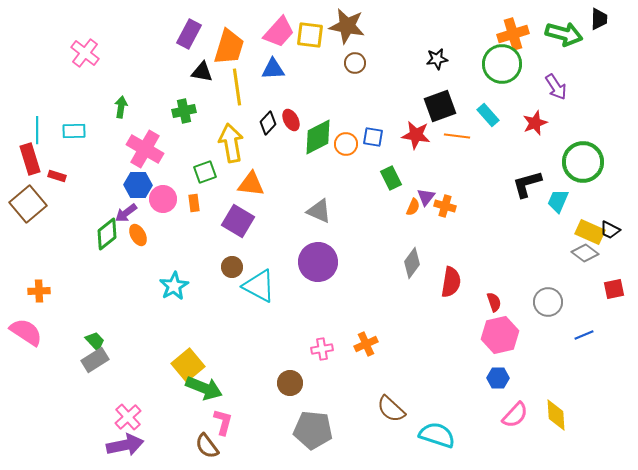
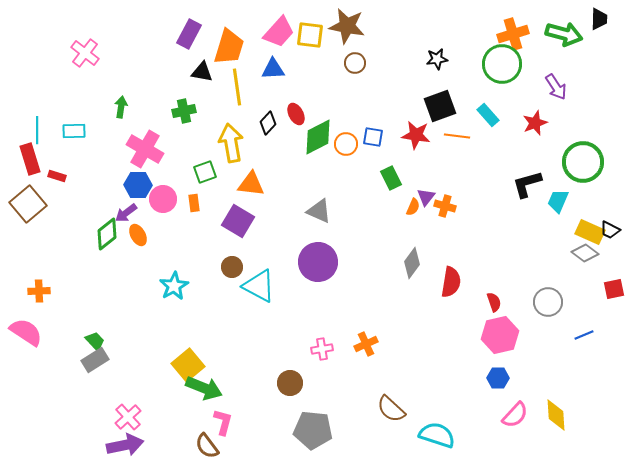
red ellipse at (291, 120): moved 5 px right, 6 px up
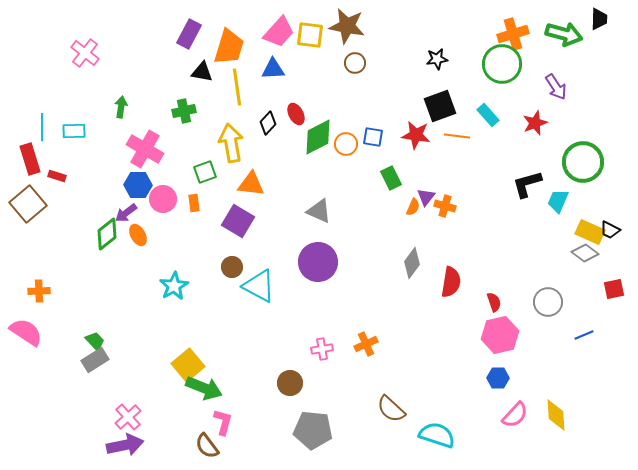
cyan line at (37, 130): moved 5 px right, 3 px up
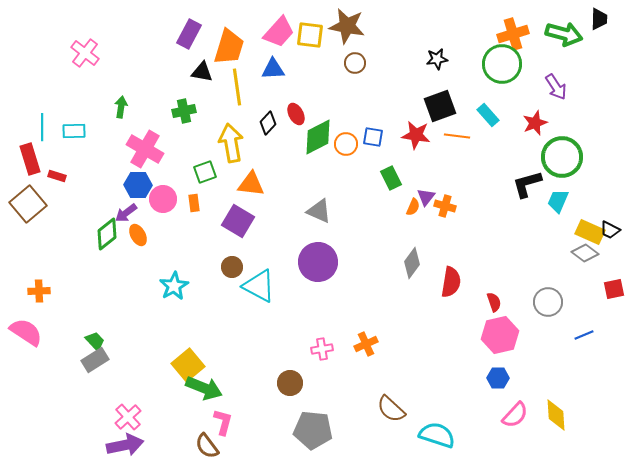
green circle at (583, 162): moved 21 px left, 5 px up
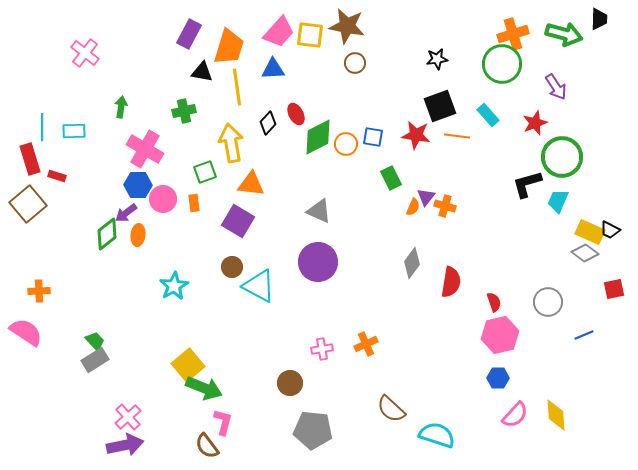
orange ellipse at (138, 235): rotated 35 degrees clockwise
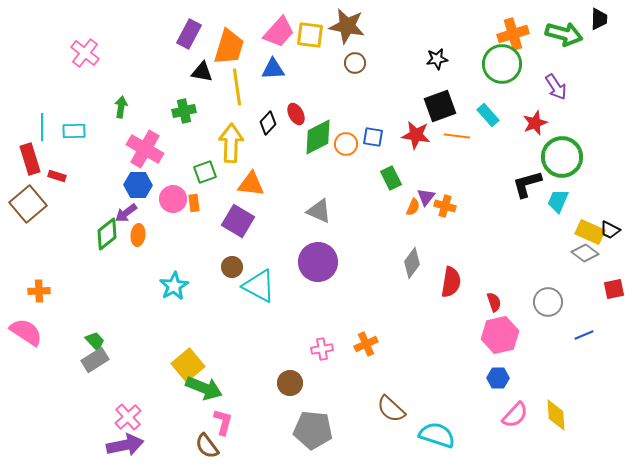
yellow arrow at (231, 143): rotated 12 degrees clockwise
pink circle at (163, 199): moved 10 px right
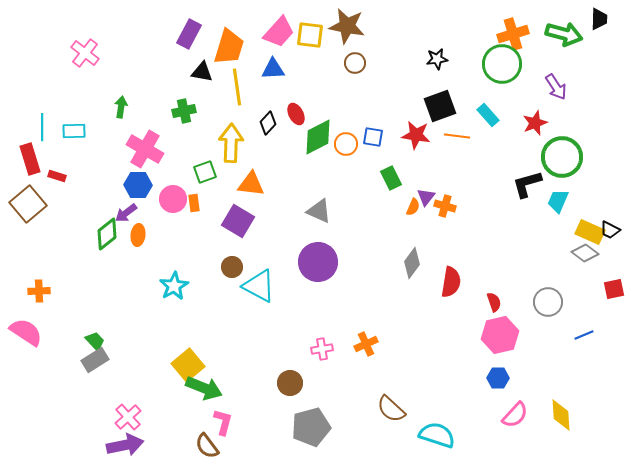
yellow diamond at (556, 415): moved 5 px right
gray pentagon at (313, 430): moved 2 px left, 3 px up; rotated 21 degrees counterclockwise
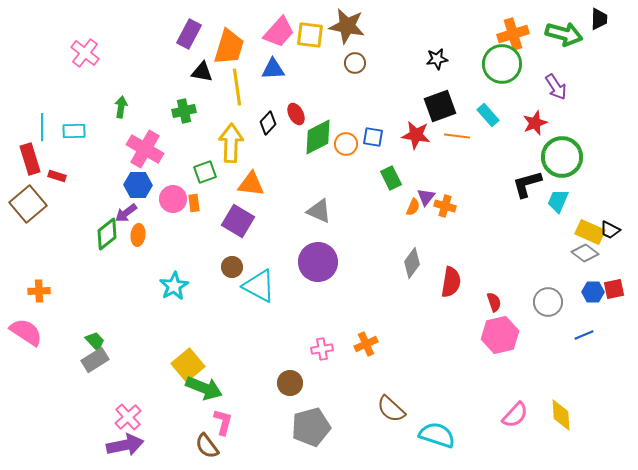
blue hexagon at (498, 378): moved 95 px right, 86 px up
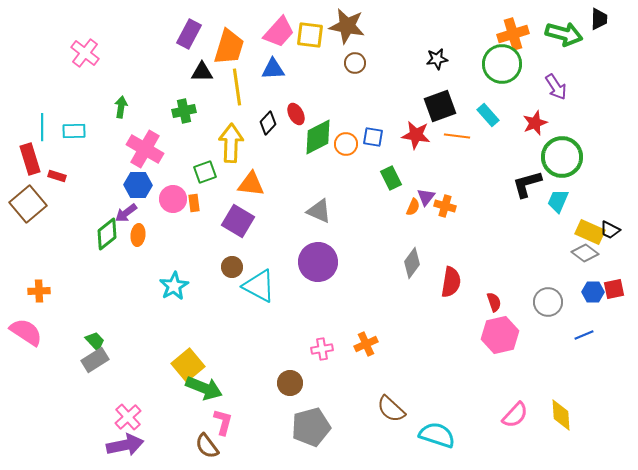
black triangle at (202, 72): rotated 10 degrees counterclockwise
